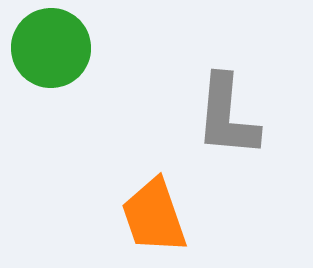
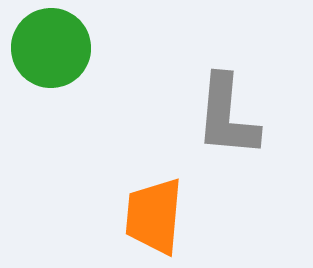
orange trapezoid: rotated 24 degrees clockwise
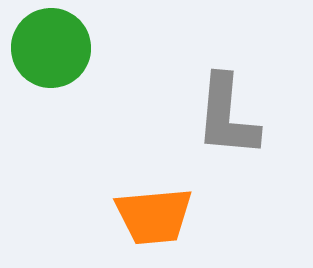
orange trapezoid: rotated 100 degrees counterclockwise
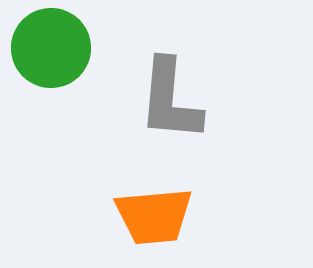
gray L-shape: moved 57 px left, 16 px up
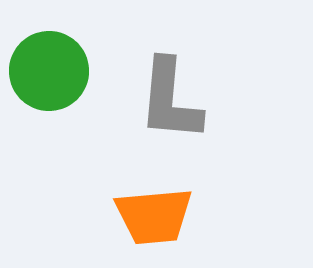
green circle: moved 2 px left, 23 px down
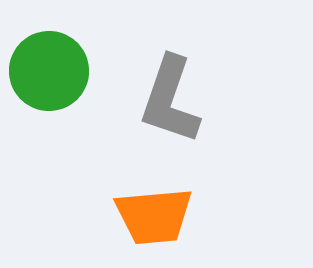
gray L-shape: rotated 14 degrees clockwise
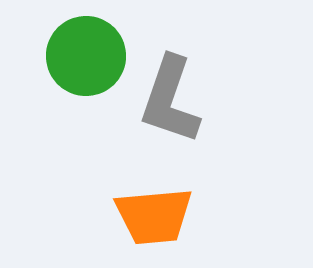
green circle: moved 37 px right, 15 px up
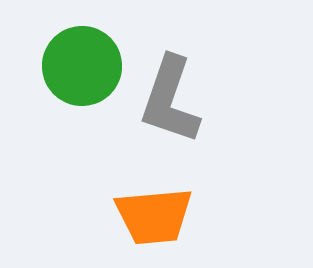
green circle: moved 4 px left, 10 px down
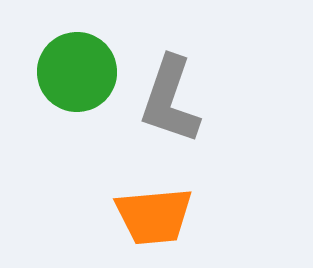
green circle: moved 5 px left, 6 px down
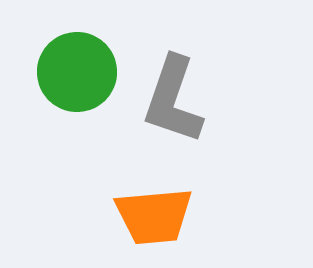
gray L-shape: moved 3 px right
